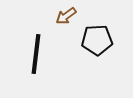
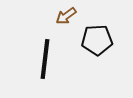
black line: moved 9 px right, 5 px down
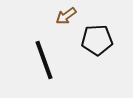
black line: moved 1 px left, 1 px down; rotated 27 degrees counterclockwise
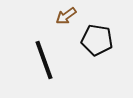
black pentagon: rotated 12 degrees clockwise
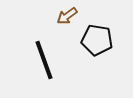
brown arrow: moved 1 px right
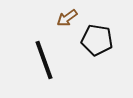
brown arrow: moved 2 px down
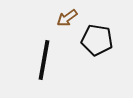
black line: rotated 30 degrees clockwise
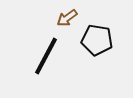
black line: moved 2 px right, 4 px up; rotated 18 degrees clockwise
